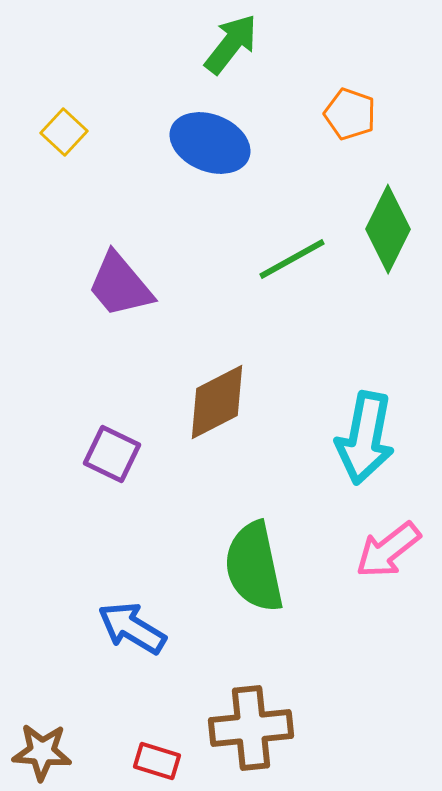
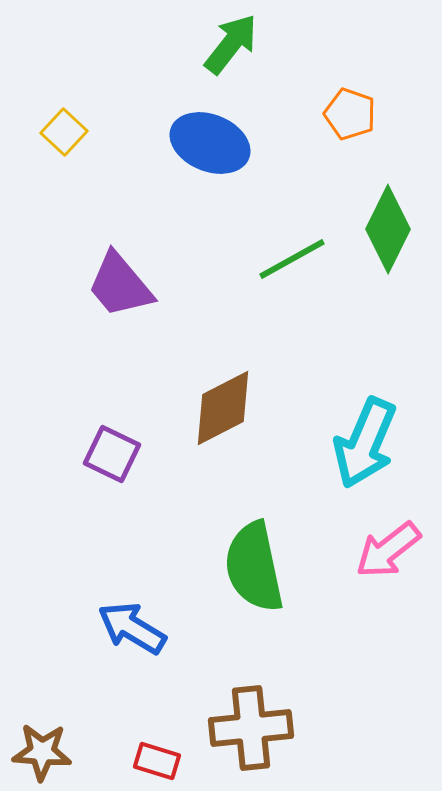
brown diamond: moved 6 px right, 6 px down
cyan arrow: moved 5 px down; rotated 12 degrees clockwise
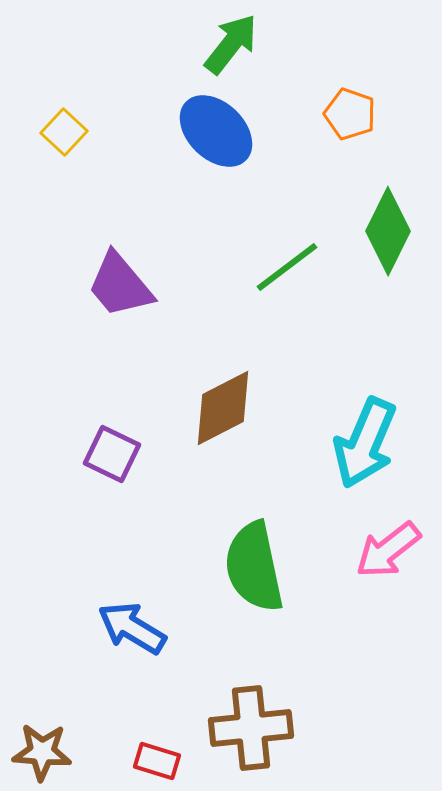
blue ellipse: moved 6 px right, 12 px up; rotated 22 degrees clockwise
green diamond: moved 2 px down
green line: moved 5 px left, 8 px down; rotated 8 degrees counterclockwise
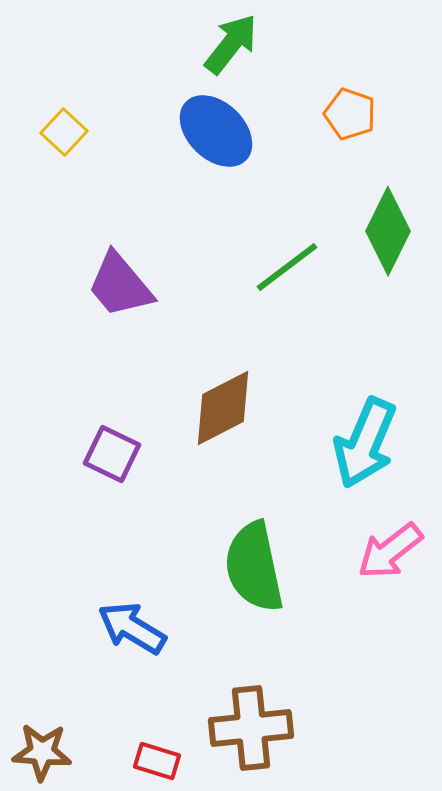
pink arrow: moved 2 px right, 1 px down
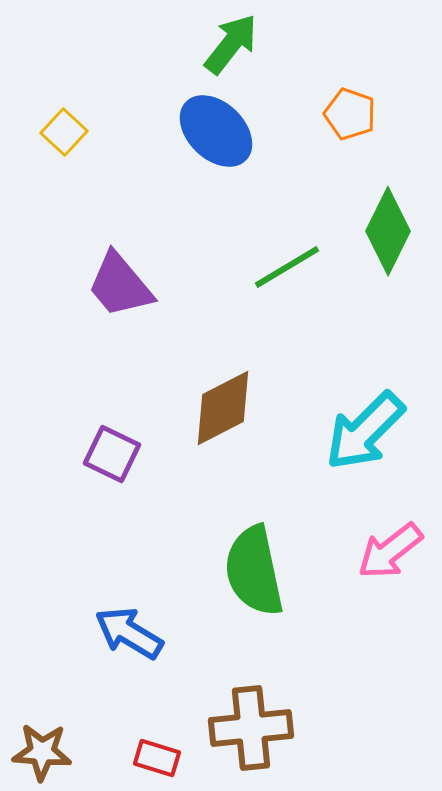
green line: rotated 6 degrees clockwise
cyan arrow: moved 12 px up; rotated 22 degrees clockwise
green semicircle: moved 4 px down
blue arrow: moved 3 px left, 5 px down
red rectangle: moved 3 px up
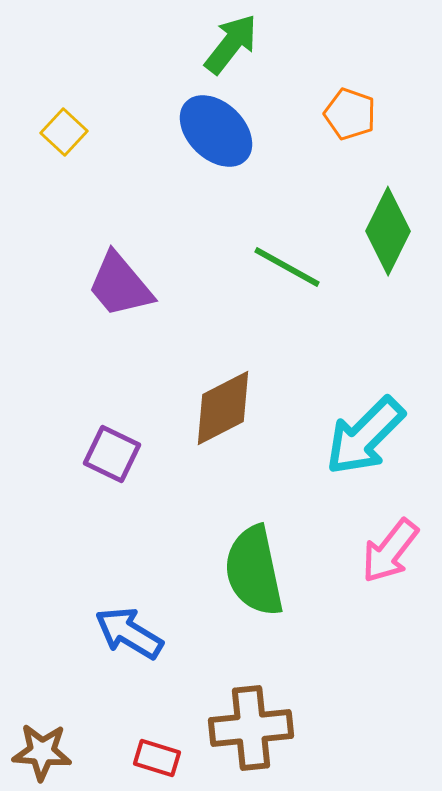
green line: rotated 60 degrees clockwise
cyan arrow: moved 5 px down
pink arrow: rotated 14 degrees counterclockwise
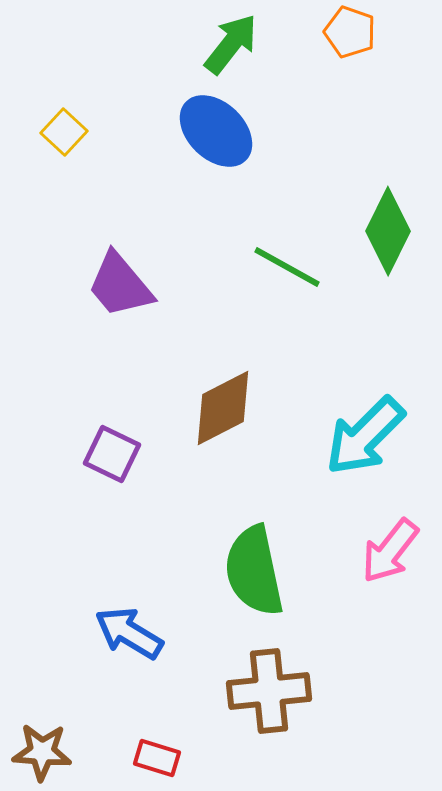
orange pentagon: moved 82 px up
brown cross: moved 18 px right, 37 px up
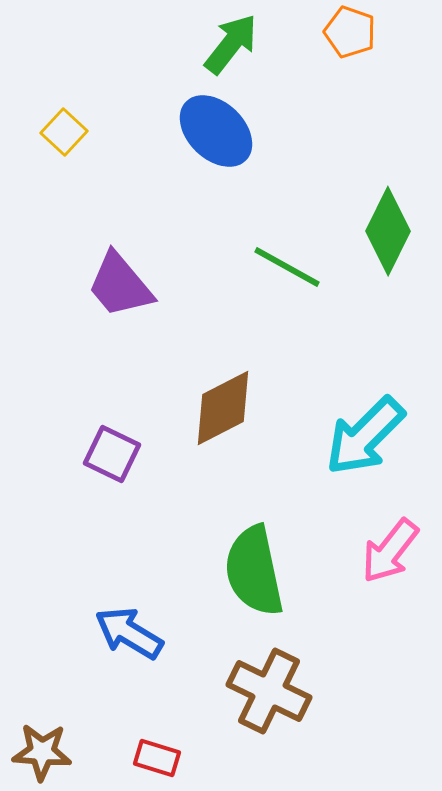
brown cross: rotated 32 degrees clockwise
